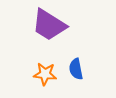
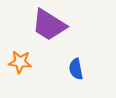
orange star: moved 25 px left, 12 px up
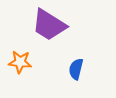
blue semicircle: rotated 25 degrees clockwise
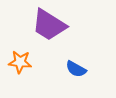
blue semicircle: rotated 75 degrees counterclockwise
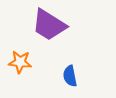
blue semicircle: moved 6 px left, 7 px down; rotated 50 degrees clockwise
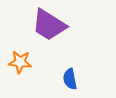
blue semicircle: moved 3 px down
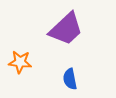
purple trapezoid: moved 17 px right, 4 px down; rotated 75 degrees counterclockwise
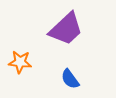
blue semicircle: rotated 25 degrees counterclockwise
